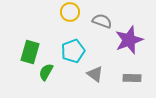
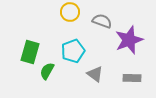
green semicircle: moved 1 px right, 1 px up
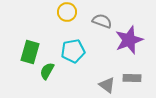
yellow circle: moved 3 px left
cyan pentagon: rotated 10 degrees clockwise
gray triangle: moved 12 px right, 11 px down
